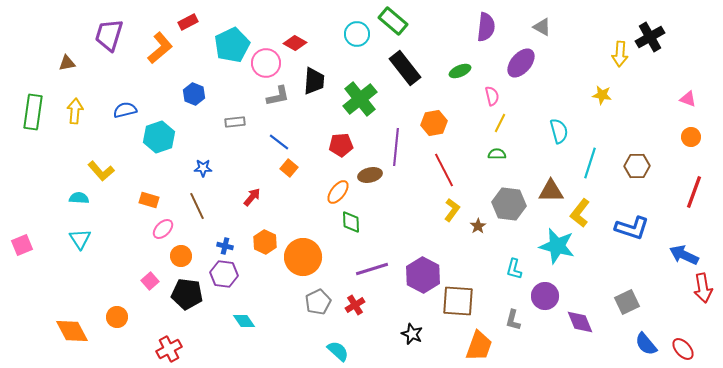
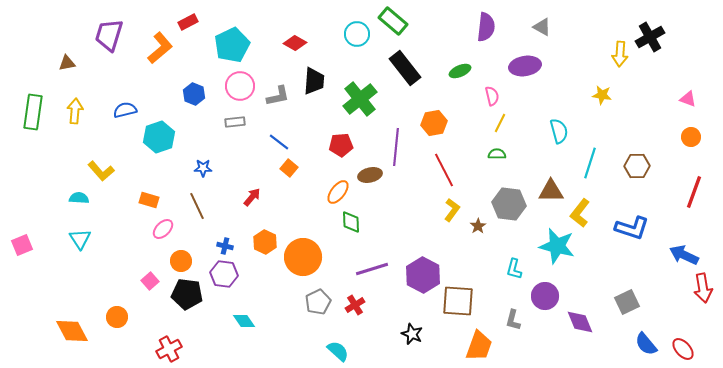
pink circle at (266, 63): moved 26 px left, 23 px down
purple ellipse at (521, 63): moved 4 px right, 3 px down; rotated 40 degrees clockwise
orange circle at (181, 256): moved 5 px down
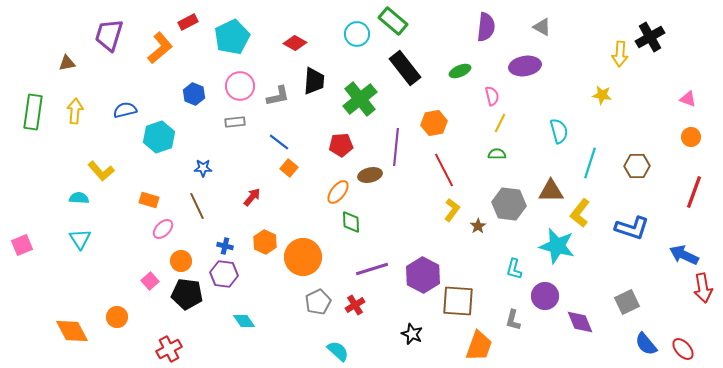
cyan pentagon at (232, 45): moved 8 px up
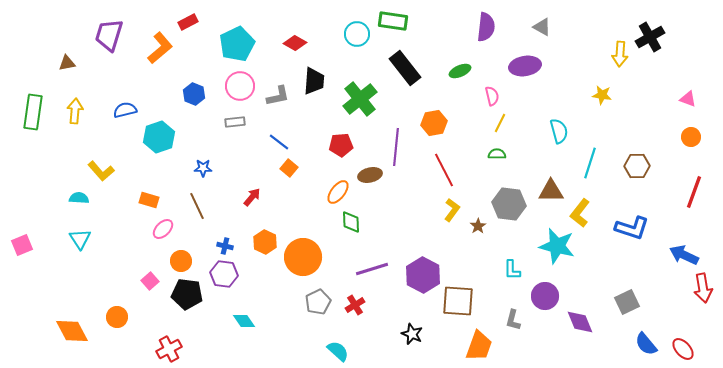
green rectangle at (393, 21): rotated 32 degrees counterclockwise
cyan pentagon at (232, 37): moved 5 px right, 7 px down
cyan L-shape at (514, 269): moved 2 px left, 1 px down; rotated 15 degrees counterclockwise
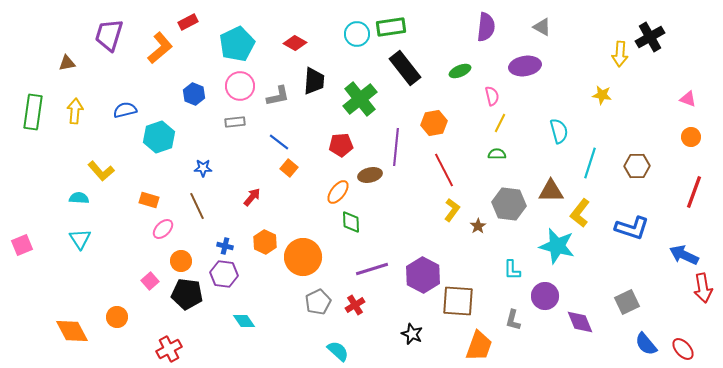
green rectangle at (393, 21): moved 2 px left, 6 px down; rotated 16 degrees counterclockwise
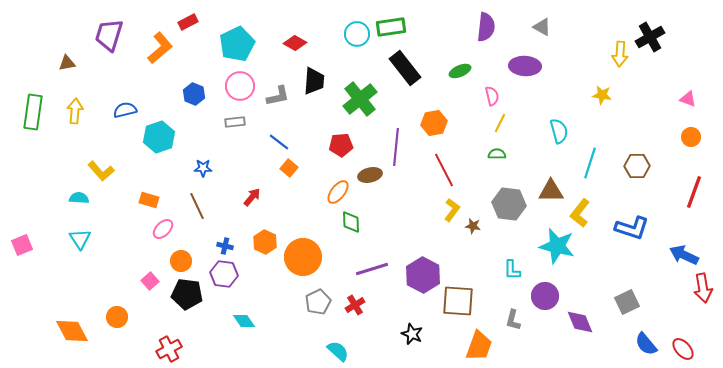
purple ellipse at (525, 66): rotated 12 degrees clockwise
brown star at (478, 226): moved 5 px left; rotated 28 degrees counterclockwise
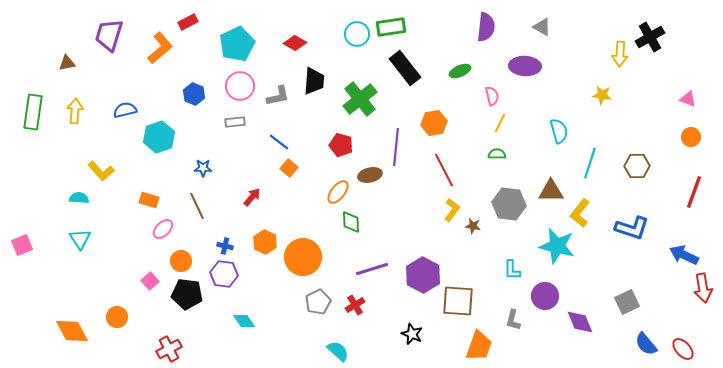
red pentagon at (341, 145): rotated 20 degrees clockwise
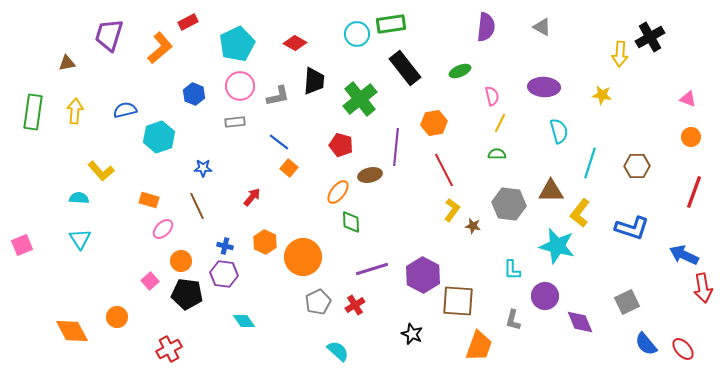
green rectangle at (391, 27): moved 3 px up
purple ellipse at (525, 66): moved 19 px right, 21 px down
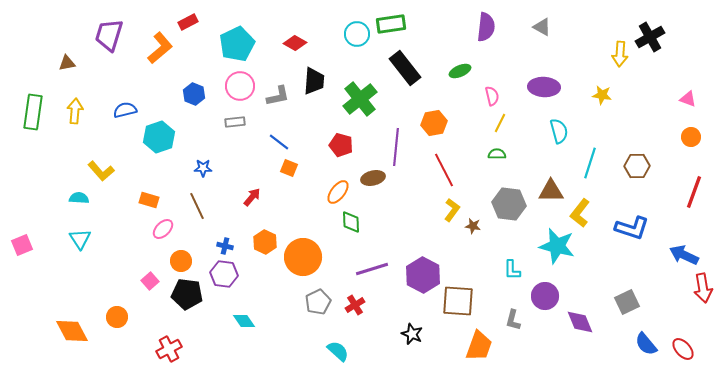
orange square at (289, 168): rotated 18 degrees counterclockwise
brown ellipse at (370, 175): moved 3 px right, 3 px down
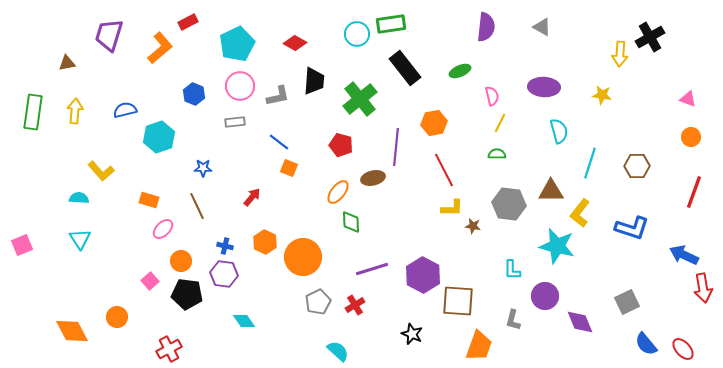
yellow L-shape at (452, 210): moved 2 px up; rotated 55 degrees clockwise
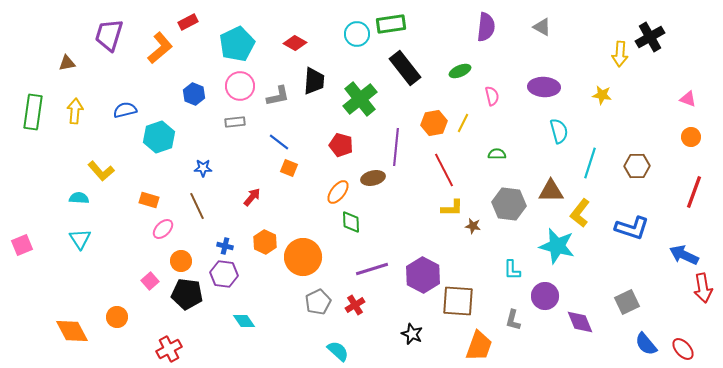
yellow line at (500, 123): moved 37 px left
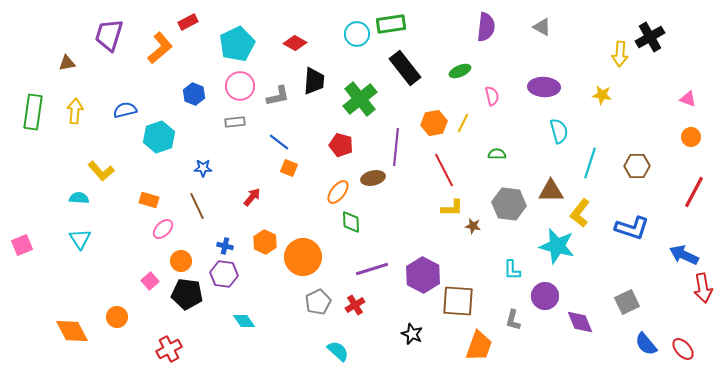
red line at (694, 192): rotated 8 degrees clockwise
